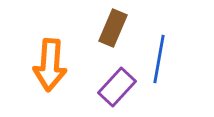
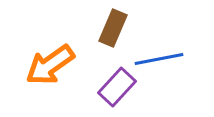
blue line: rotated 69 degrees clockwise
orange arrow: rotated 51 degrees clockwise
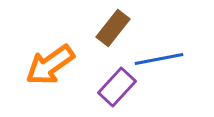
brown rectangle: rotated 15 degrees clockwise
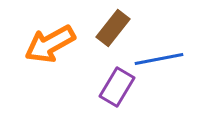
orange arrow: moved 21 px up; rotated 6 degrees clockwise
purple rectangle: rotated 12 degrees counterclockwise
